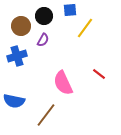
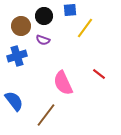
purple semicircle: rotated 80 degrees clockwise
blue semicircle: rotated 140 degrees counterclockwise
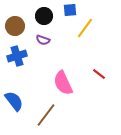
brown circle: moved 6 px left
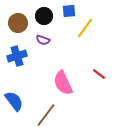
blue square: moved 1 px left, 1 px down
brown circle: moved 3 px right, 3 px up
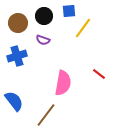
yellow line: moved 2 px left
pink semicircle: rotated 145 degrees counterclockwise
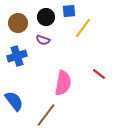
black circle: moved 2 px right, 1 px down
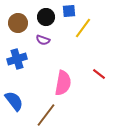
blue cross: moved 3 px down
